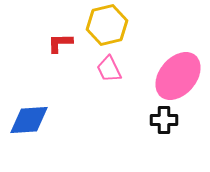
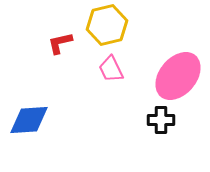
red L-shape: rotated 12 degrees counterclockwise
pink trapezoid: moved 2 px right
black cross: moved 3 px left
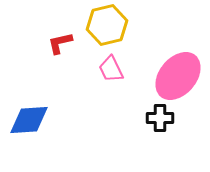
black cross: moved 1 px left, 2 px up
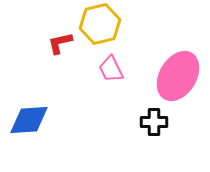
yellow hexagon: moved 7 px left, 1 px up
pink ellipse: rotated 9 degrees counterclockwise
black cross: moved 6 px left, 4 px down
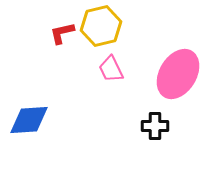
yellow hexagon: moved 1 px right, 2 px down
red L-shape: moved 2 px right, 10 px up
pink ellipse: moved 2 px up
black cross: moved 1 px right, 4 px down
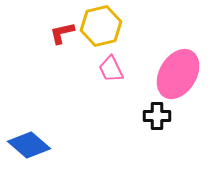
blue diamond: moved 25 px down; rotated 45 degrees clockwise
black cross: moved 2 px right, 10 px up
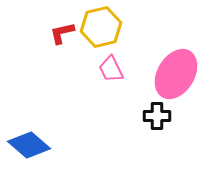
yellow hexagon: moved 1 px down
pink ellipse: moved 2 px left
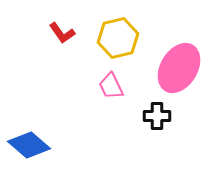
yellow hexagon: moved 17 px right, 11 px down
red L-shape: rotated 112 degrees counterclockwise
pink trapezoid: moved 17 px down
pink ellipse: moved 3 px right, 6 px up
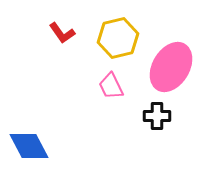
pink ellipse: moved 8 px left, 1 px up
blue diamond: moved 1 px down; rotated 21 degrees clockwise
